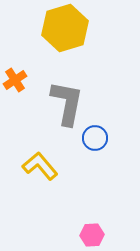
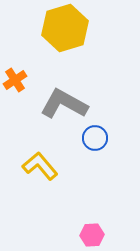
gray L-shape: moved 3 px left, 1 px down; rotated 72 degrees counterclockwise
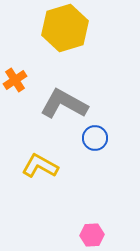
yellow L-shape: rotated 21 degrees counterclockwise
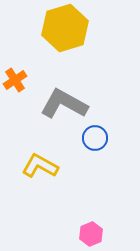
pink hexagon: moved 1 px left, 1 px up; rotated 20 degrees counterclockwise
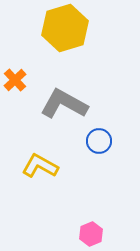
orange cross: rotated 10 degrees counterclockwise
blue circle: moved 4 px right, 3 px down
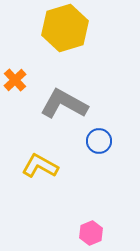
pink hexagon: moved 1 px up
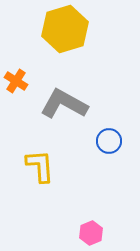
yellow hexagon: moved 1 px down
orange cross: moved 1 px right, 1 px down; rotated 15 degrees counterclockwise
blue circle: moved 10 px right
yellow L-shape: rotated 57 degrees clockwise
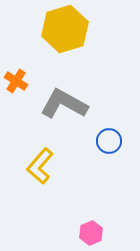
yellow L-shape: rotated 135 degrees counterclockwise
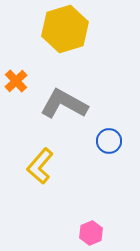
orange cross: rotated 15 degrees clockwise
